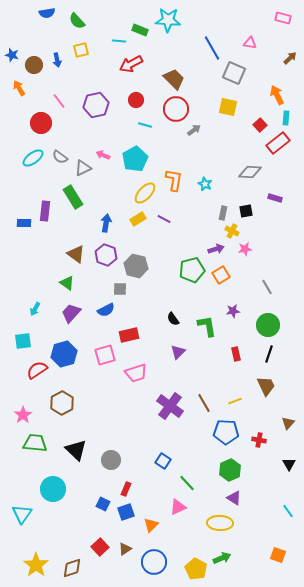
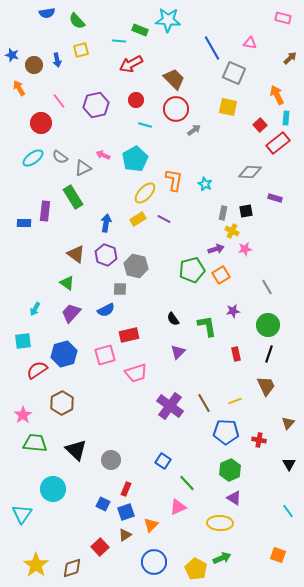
brown triangle at (125, 549): moved 14 px up
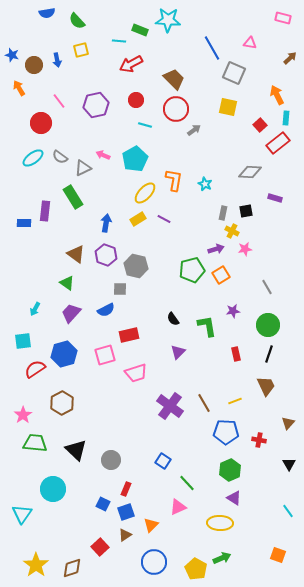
red semicircle at (37, 370): moved 2 px left, 1 px up
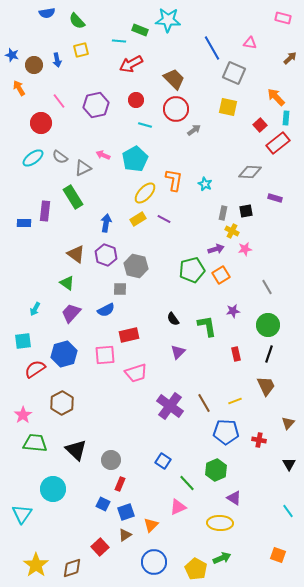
orange arrow at (277, 95): moved 1 px left, 2 px down; rotated 18 degrees counterclockwise
pink square at (105, 355): rotated 10 degrees clockwise
green hexagon at (230, 470): moved 14 px left
red rectangle at (126, 489): moved 6 px left, 5 px up
